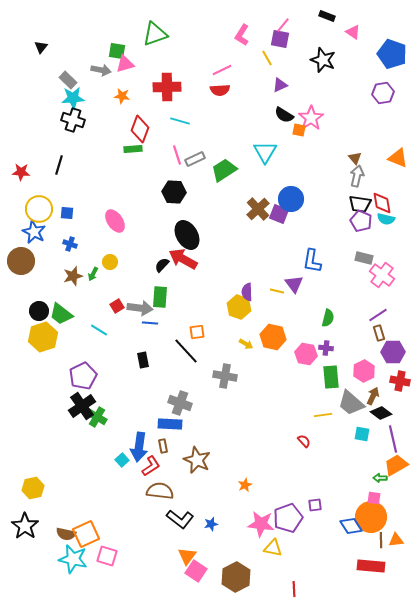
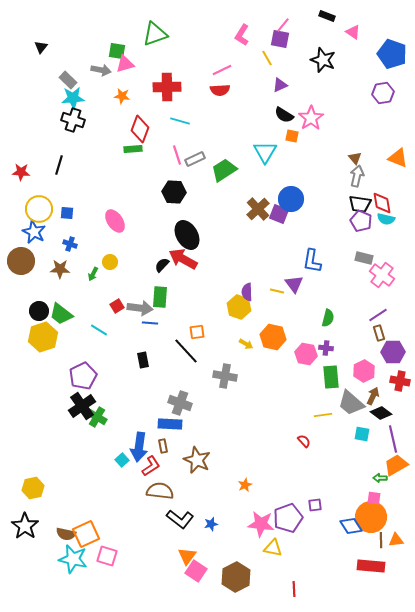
orange square at (299, 130): moved 7 px left, 6 px down
brown star at (73, 276): moved 13 px left, 7 px up; rotated 18 degrees clockwise
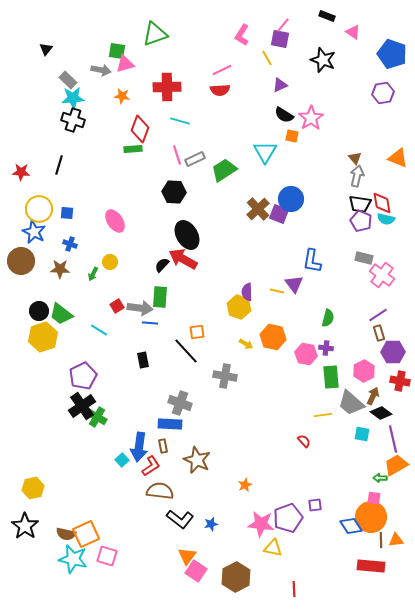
black triangle at (41, 47): moved 5 px right, 2 px down
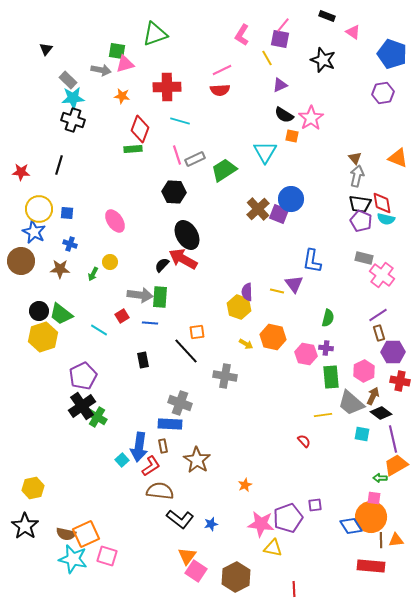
red square at (117, 306): moved 5 px right, 10 px down
gray arrow at (140, 308): moved 13 px up
brown star at (197, 460): rotated 8 degrees clockwise
